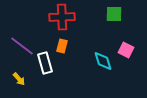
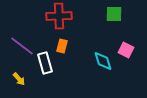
red cross: moved 3 px left, 1 px up
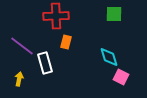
red cross: moved 3 px left
orange rectangle: moved 4 px right, 4 px up
pink square: moved 5 px left, 27 px down
cyan diamond: moved 6 px right, 4 px up
yellow arrow: rotated 128 degrees counterclockwise
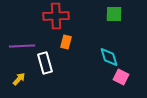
purple line: rotated 40 degrees counterclockwise
yellow arrow: rotated 32 degrees clockwise
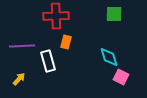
white rectangle: moved 3 px right, 2 px up
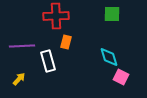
green square: moved 2 px left
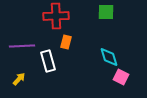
green square: moved 6 px left, 2 px up
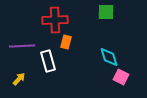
red cross: moved 1 px left, 4 px down
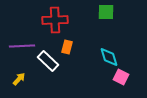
orange rectangle: moved 1 px right, 5 px down
white rectangle: rotated 30 degrees counterclockwise
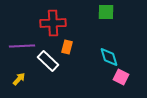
red cross: moved 2 px left, 3 px down
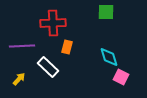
white rectangle: moved 6 px down
